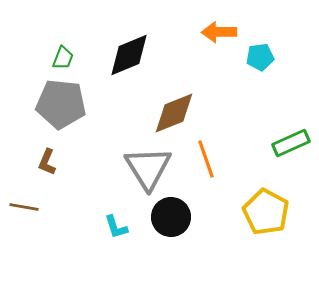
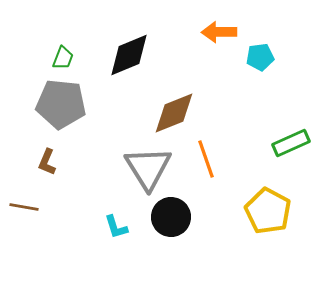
yellow pentagon: moved 2 px right, 1 px up
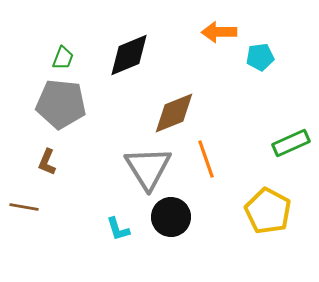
cyan L-shape: moved 2 px right, 2 px down
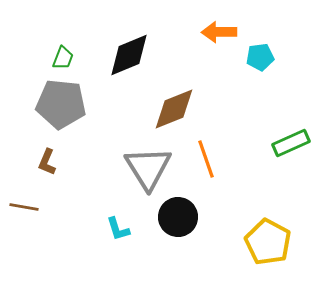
brown diamond: moved 4 px up
yellow pentagon: moved 31 px down
black circle: moved 7 px right
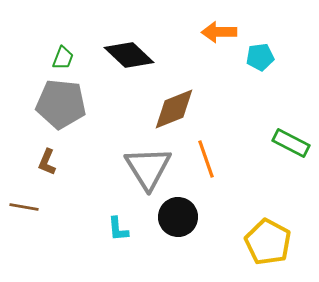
black diamond: rotated 66 degrees clockwise
green rectangle: rotated 51 degrees clockwise
cyan L-shape: rotated 12 degrees clockwise
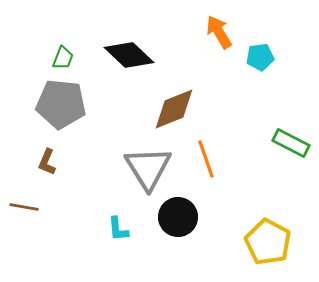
orange arrow: rotated 60 degrees clockwise
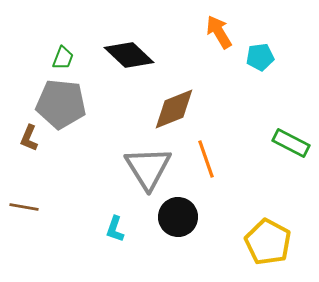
brown L-shape: moved 18 px left, 24 px up
cyan L-shape: moved 3 px left; rotated 24 degrees clockwise
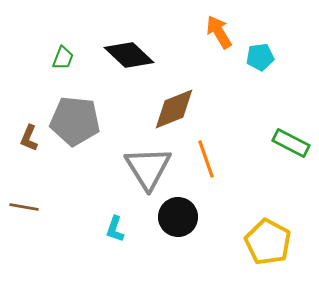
gray pentagon: moved 14 px right, 17 px down
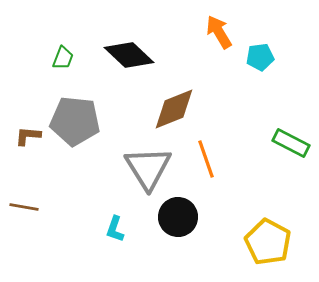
brown L-shape: moved 1 px left, 2 px up; rotated 72 degrees clockwise
